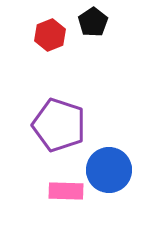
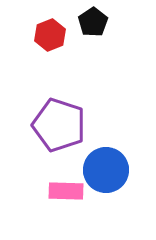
blue circle: moved 3 px left
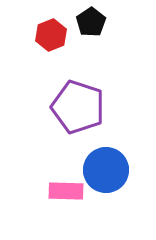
black pentagon: moved 2 px left
red hexagon: moved 1 px right
purple pentagon: moved 19 px right, 18 px up
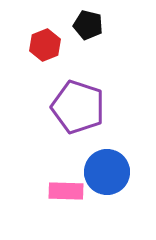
black pentagon: moved 3 px left, 3 px down; rotated 24 degrees counterclockwise
red hexagon: moved 6 px left, 10 px down
blue circle: moved 1 px right, 2 px down
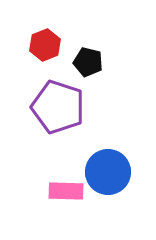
black pentagon: moved 37 px down
purple pentagon: moved 20 px left
blue circle: moved 1 px right
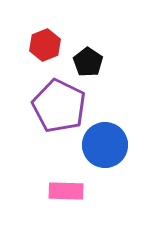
black pentagon: rotated 20 degrees clockwise
purple pentagon: moved 1 px right, 1 px up; rotated 8 degrees clockwise
blue circle: moved 3 px left, 27 px up
